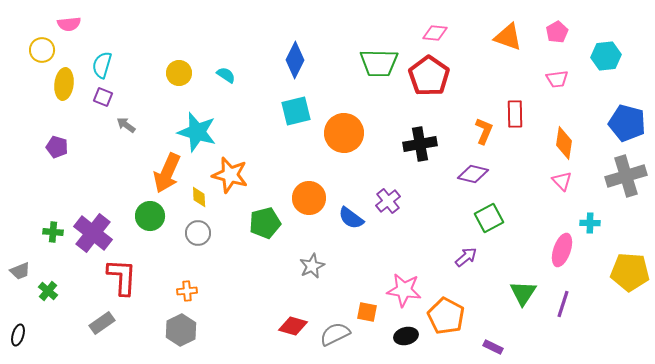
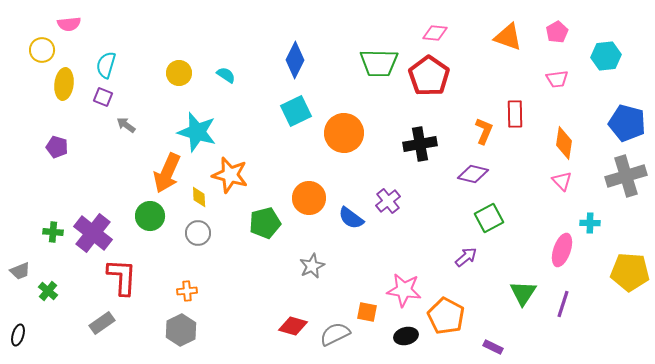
cyan semicircle at (102, 65): moved 4 px right
cyan square at (296, 111): rotated 12 degrees counterclockwise
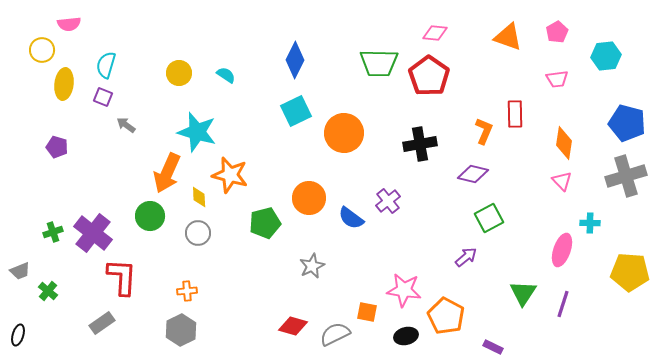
green cross at (53, 232): rotated 24 degrees counterclockwise
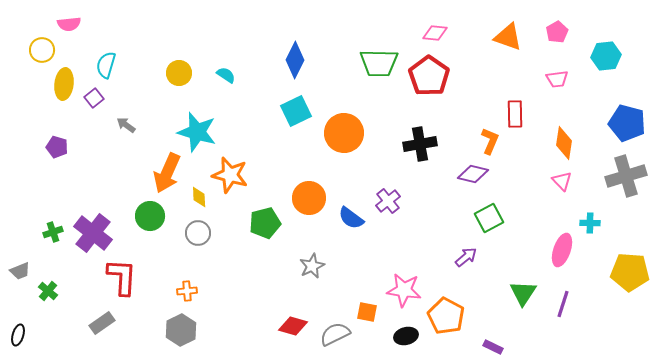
purple square at (103, 97): moved 9 px left, 1 px down; rotated 30 degrees clockwise
orange L-shape at (484, 131): moved 6 px right, 10 px down
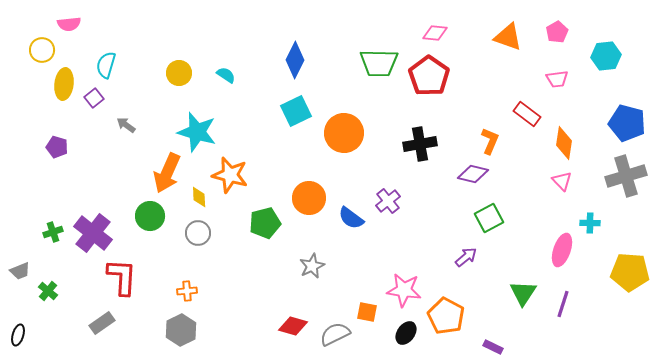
red rectangle at (515, 114): moved 12 px right; rotated 52 degrees counterclockwise
black ellipse at (406, 336): moved 3 px up; rotated 40 degrees counterclockwise
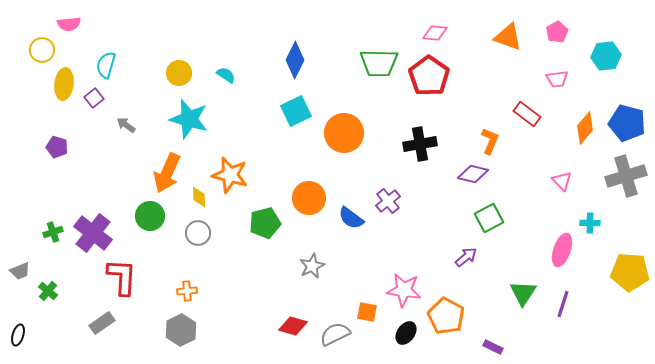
cyan star at (197, 132): moved 8 px left, 13 px up
orange diamond at (564, 143): moved 21 px right, 15 px up; rotated 32 degrees clockwise
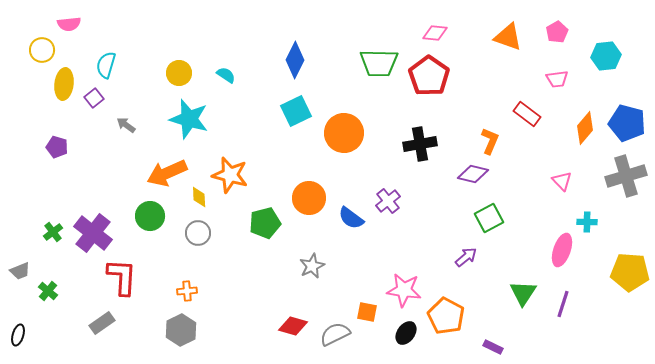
orange arrow at (167, 173): rotated 42 degrees clockwise
cyan cross at (590, 223): moved 3 px left, 1 px up
green cross at (53, 232): rotated 18 degrees counterclockwise
